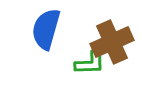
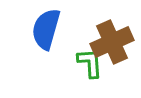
green L-shape: rotated 92 degrees counterclockwise
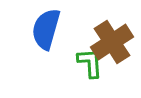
brown cross: rotated 9 degrees counterclockwise
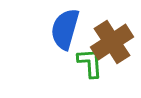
blue semicircle: moved 19 px right
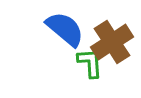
blue semicircle: rotated 114 degrees clockwise
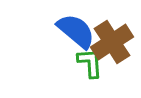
blue semicircle: moved 11 px right, 2 px down
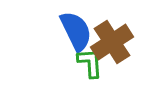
blue semicircle: rotated 24 degrees clockwise
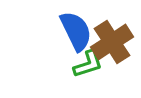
green L-shape: moved 2 px left, 1 px down; rotated 76 degrees clockwise
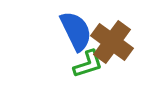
brown cross: rotated 21 degrees counterclockwise
